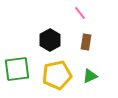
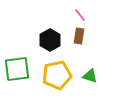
pink line: moved 2 px down
brown rectangle: moved 7 px left, 6 px up
green triangle: rotated 42 degrees clockwise
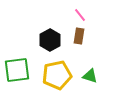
green square: moved 1 px down
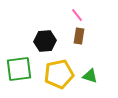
pink line: moved 3 px left
black hexagon: moved 5 px left, 1 px down; rotated 25 degrees clockwise
green square: moved 2 px right, 1 px up
yellow pentagon: moved 2 px right, 1 px up
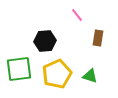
brown rectangle: moved 19 px right, 2 px down
yellow pentagon: moved 2 px left; rotated 12 degrees counterclockwise
